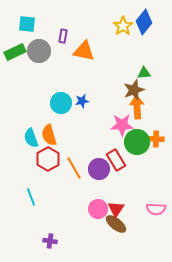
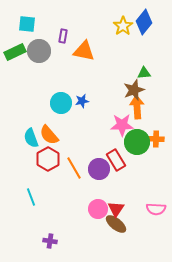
orange semicircle: rotated 25 degrees counterclockwise
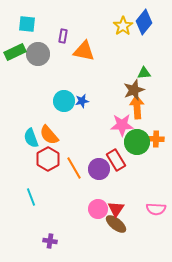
gray circle: moved 1 px left, 3 px down
cyan circle: moved 3 px right, 2 px up
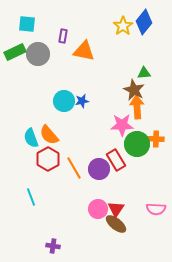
brown star: rotated 25 degrees counterclockwise
green circle: moved 2 px down
purple cross: moved 3 px right, 5 px down
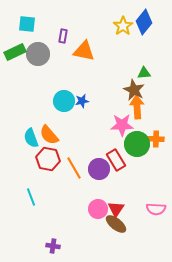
red hexagon: rotated 20 degrees counterclockwise
